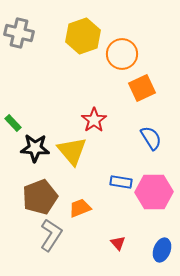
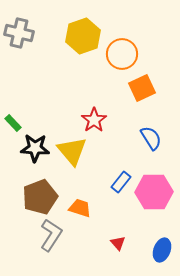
blue rectangle: rotated 60 degrees counterclockwise
orange trapezoid: rotated 40 degrees clockwise
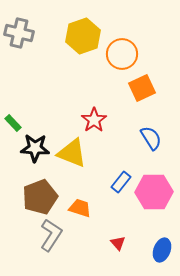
yellow triangle: moved 2 px down; rotated 28 degrees counterclockwise
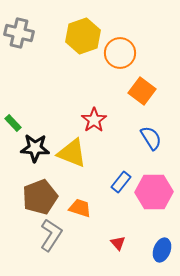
orange circle: moved 2 px left, 1 px up
orange square: moved 3 px down; rotated 28 degrees counterclockwise
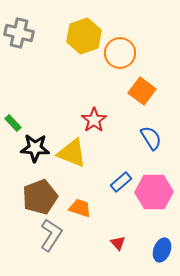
yellow hexagon: moved 1 px right
blue rectangle: rotated 10 degrees clockwise
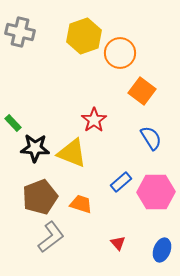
gray cross: moved 1 px right, 1 px up
pink hexagon: moved 2 px right
orange trapezoid: moved 1 px right, 4 px up
gray L-shape: moved 2 px down; rotated 20 degrees clockwise
